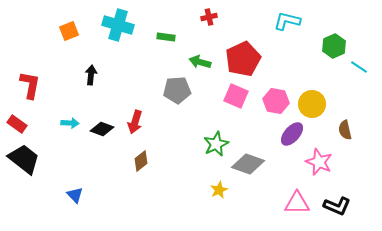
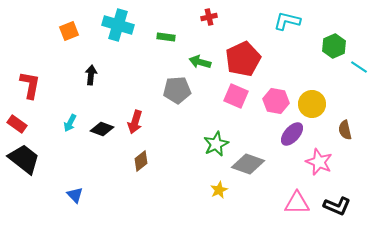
cyan arrow: rotated 114 degrees clockwise
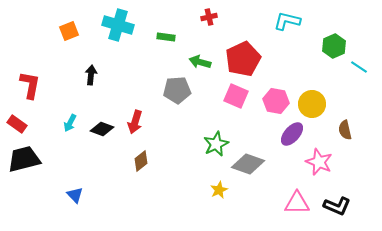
black trapezoid: rotated 52 degrees counterclockwise
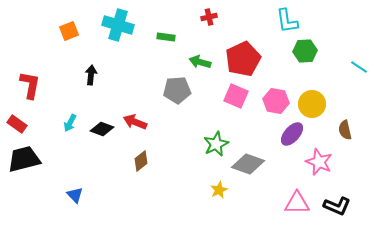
cyan L-shape: rotated 112 degrees counterclockwise
green hexagon: moved 29 px left, 5 px down; rotated 20 degrees clockwise
red arrow: rotated 95 degrees clockwise
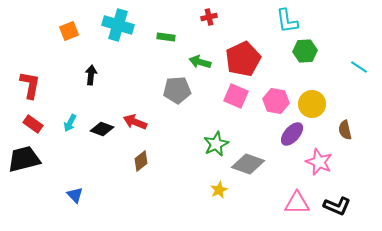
red rectangle: moved 16 px right
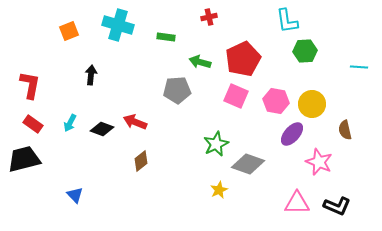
cyan line: rotated 30 degrees counterclockwise
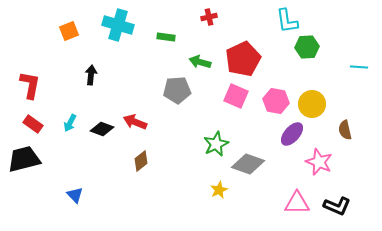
green hexagon: moved 2 px right, 4 px up
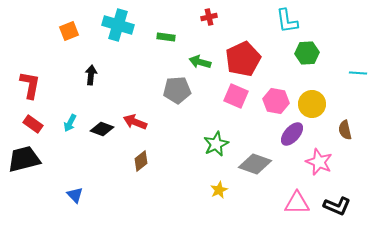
green hexagon: moved 6 px down
cyan line: moved 1 px left, 6 px down
gray diamond: moved 7 px right
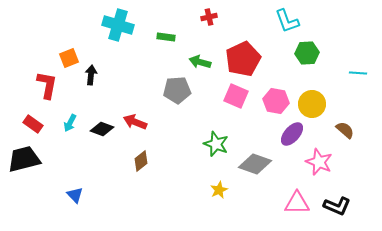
cyan L-shape: rotated 12 degrees counterclockwise
orange square: moved 27 px down
red L-shape: moved 17 px right
brown semicircle: rotated 144 degrees clockwise
green star: rotated 25 degrees counterclockwise
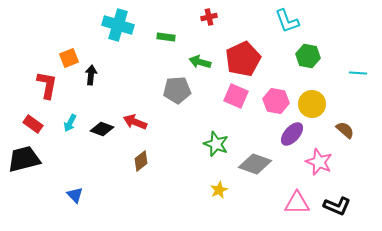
green hexagon: moved 1 px right, 3 px down; rotated 15 degrees clockwise
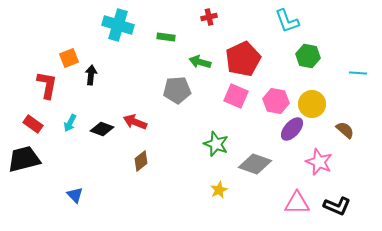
purple ellipse: moved 5 px up
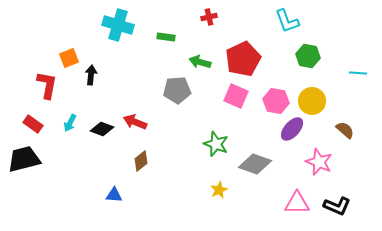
yellow circle: moved 3 px up
blue triangle: moved 39 px right; rotated 42 degrees counterclockwise
